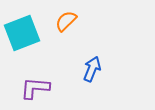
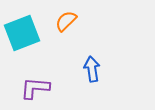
blue arrow: rotated 30 degrees counterclockwise
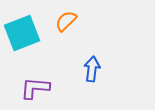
blue arrow: rotated 15 degrees clockwise
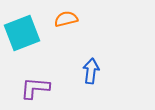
orange semicircle: moved 2 px up; rotated 30 degrees clockwise
blue arrow: moved 1 px left, 2 px down
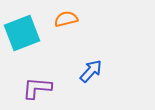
blue arrow: rotated 35 degrees clockwise
purple L-shape: moved 2 px right
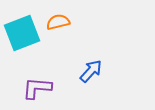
orange semicircle: moved 8 px left, 3 px down
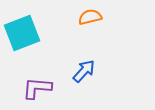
orange semicircle: moved 32 px right, 5 px up
blue arrow: moved 7 px left
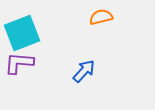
orange semicircle: moved 11 px right
purple L-shape: moved 18 px left, 25 px up
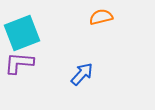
blue arrow: moved 2 px left, 3 px down
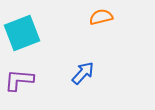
purple L-shape: moved 17 px down
blue arrow: moved 1 px right, 1 px up
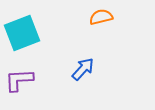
blue arrow: moved 4 px up
purple L-shape: rotated 8 degrees counterclockwise
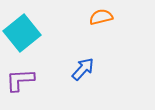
cyan square: rotated 18 degrees counterclockwise
purple L-shape: moved 1 px right
